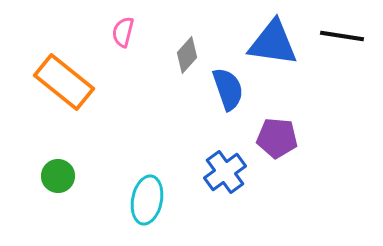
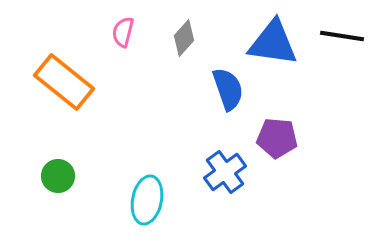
gray diamond: moved 3 px left, 17 px up
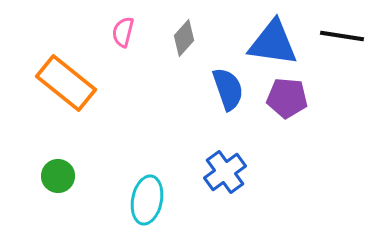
orange rectangle: moved 2 px right, 1 px down
purple pentagon: moved 10 px right, 40 px up
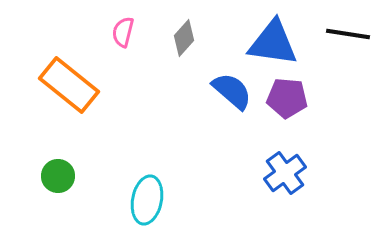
black line: moved 6 px right, 2 px up
orange rectangle: moved 3 px right, 2 px down
blue semicircle: moved 4 px right, 2 px down; rotated 30 degrees counterclockwise
blue cross: moved 60 px right, 1 px down
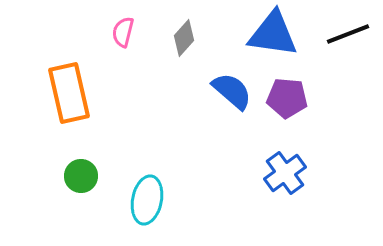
black line: rotated 30 degrees counterclockwise
blue triangle: moved 9 px up
orange rectangle: moved 8 px down; rotated 38 degrees clockwise
green circle: moved 23 px right
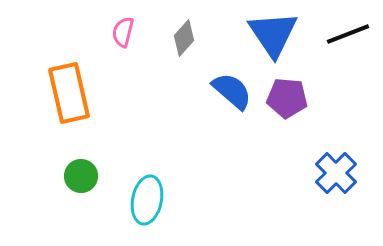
blue triangle: rotated 48 degrees clockwise
blue cross: moved 51 px right; rotated 9 degrees counterclockwise
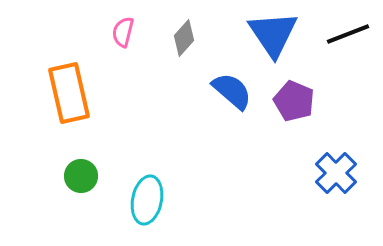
purple pentagon: moved 7 px right, 3 px down; rotated 18 degrees clockwise
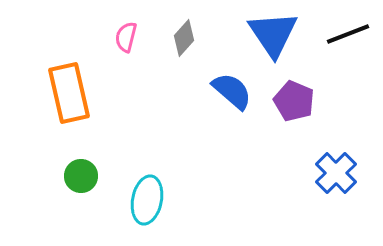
pink semicircle: moved 3 px right, 5 px down
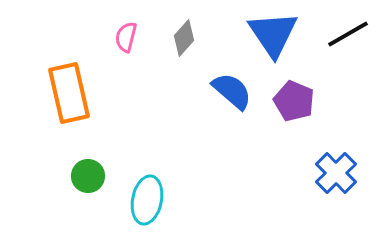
black line: rotated 9 degrees counterclockwise
green circle: moved 7 px right
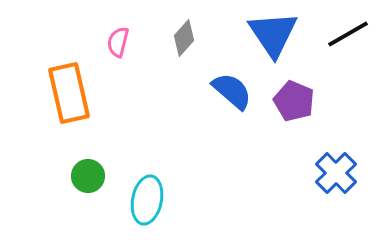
pink semicircle: moved 8 px left, 5 px down
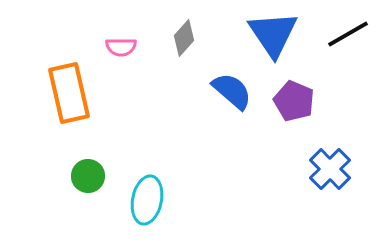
pink semicircle: moved 3 px right, 5 px down; rotated 104 degrees counterclockwise
blue cross: moved 6 px left, 4 px up
